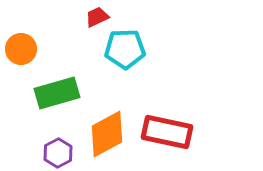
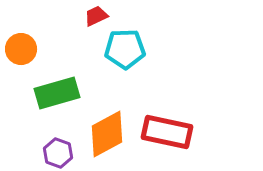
red trapezoid: moved 1 px left, 1 px up
purple hexagon: rotated 12 degrees counterclockwise
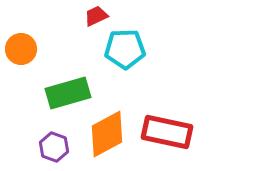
green rectangle: moved 11 px right
purple hexagon: moved 4 px left, 6 px up
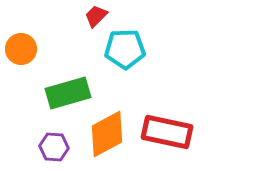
red trapezoid: rotated 20 degrees counterclockwise
purple hexagon: rotated 16 degrees counterclockwise
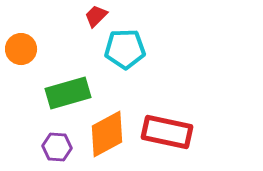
purple hexagon: moved 3 px right
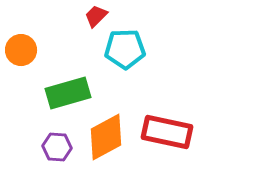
orange circle: moved 1 px down
orange diamond: moved 1 px left, 3 px down
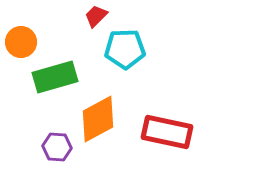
orange circle: moved 8 px up
green rectangle: moved 13 px left, 16 px up
orange diamond: moved 8 px left, 18 px up
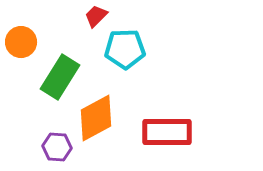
green rectangle: moved 5 px right; rotated 42 degrees counterclockwise
orange diamond: moved 2 px left, 1 px up
red rectangle: rotated 12 degrees counterclockwise
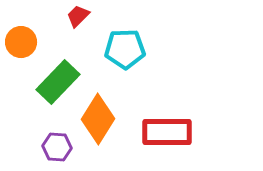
red trapezoid: moved 18 px left
green rectangle: moved 2 px left, 5 px down; rotated 12 degrees clockwise
orange diamond: moved 2 px right, 1 px down; rotated 30 degrees counterclockwise
